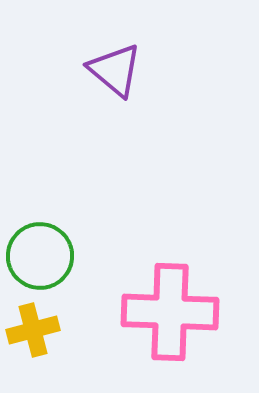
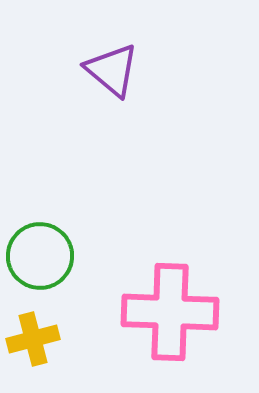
purple triangle: moved 3 px left
yellow cross: moved 9 px down
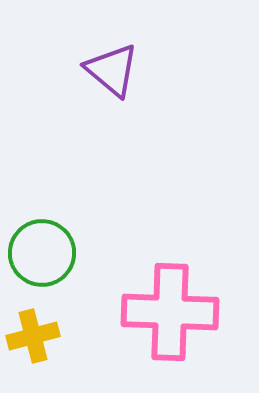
green circle: moved 2 px right, 3 px up
yellow cross: moved 3 px up
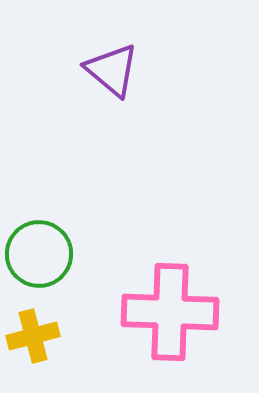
green circle: moved 3 px left, 1 px down
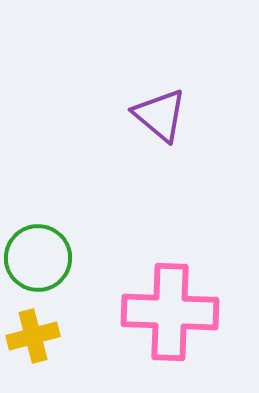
purple triangle: moved 48 px right, 45 px down
green circle: moved 1 px left, 4 px down
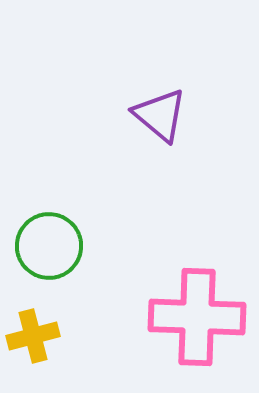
green circle: moved 11 px right, 12 px up
pink cross: moved 27 px right, 5 px down
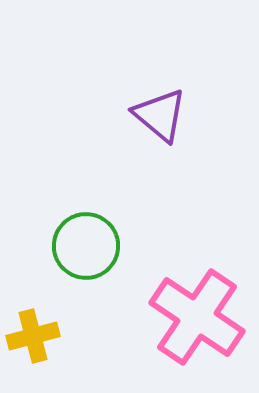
green circle: moved 37 px right
pink cross: rotated 32 degrees clockwise
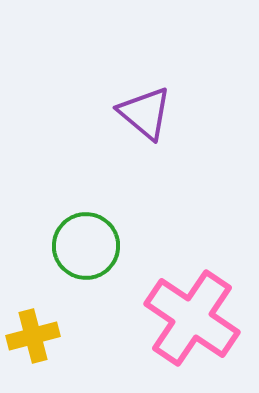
purple triangle: moved 15 px left, 2 px up
pink cross: moved 5 px left, 1 px down
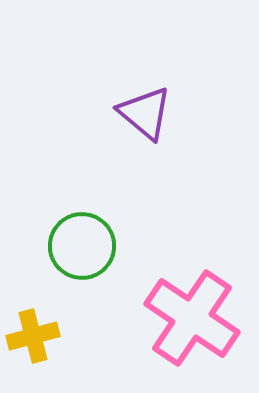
green circle: moved 4 px left
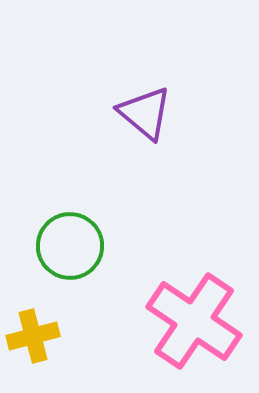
green circle: moved 12 px left
pink cross: moved 2 px right, 3 px down
